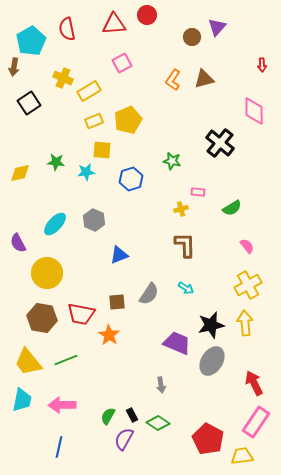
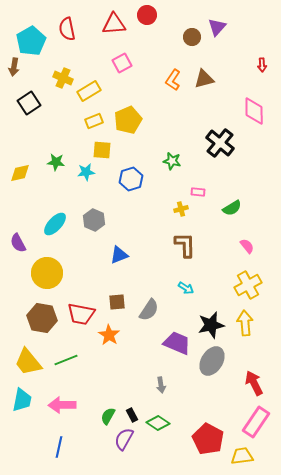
gray semicircle at (149, 294): moved 16 px down
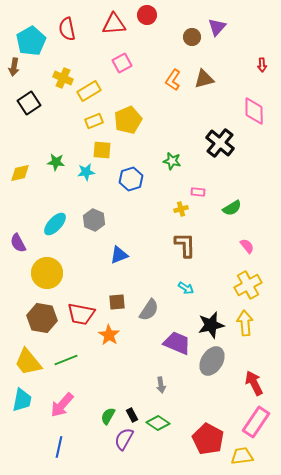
pink arrow at (62, 405): rotated 48 degrees counterclockwise
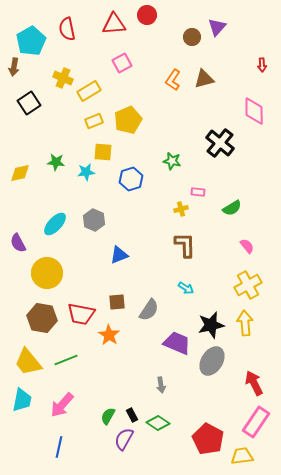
yellow square at (102, 150): moved 1 px right, 2 px down
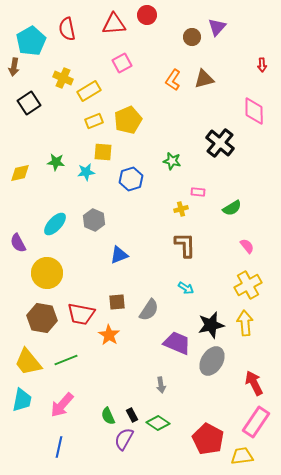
green semicircle at (108, 416): rotated 54 degrees counterclockwise
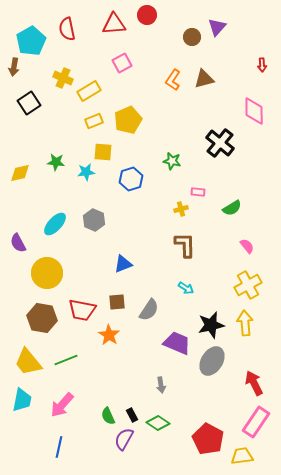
blue triangle at (119, 255): moved 4 px right, 9 px down
red trapezoid at (81, 314): moved 1 px right, 4 px up
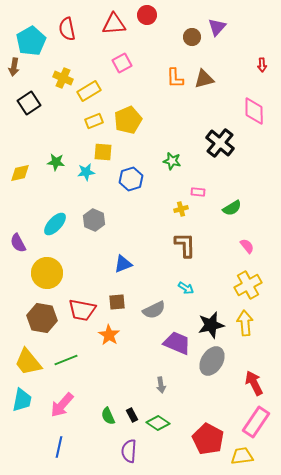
orange L-shape at (173, 80): moved 2 px right, 2 px up; rotated 35 degrees counterclockwise
gray semicircle at (149, 310): moved 5 px right; rotated 30 degrees clockwise
purple semicircle at (124, 439): moved 5 px right, 12 px down; rotated 25 degrees counterclockwise
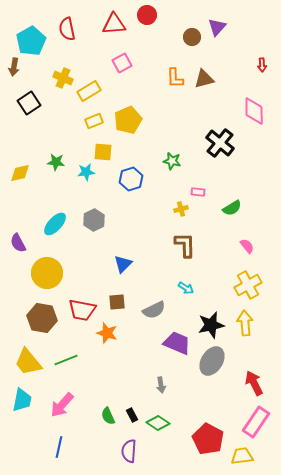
gray hexagon at (94, 220): rotated 10 degrees clockwise
blue triangle at (123, 264): rotated 24 degrees counterclockwise
orange star at (109, 335): moved 2 px left, 2 px up; rotated 15 degrees counterclockwise
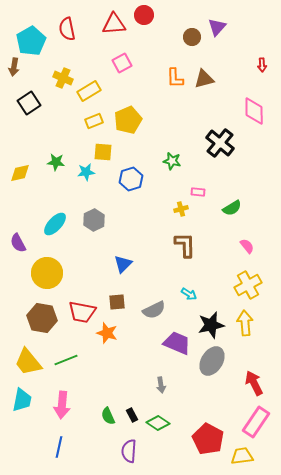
red circle at (147, 15): moved 3 px left
cyan arrow at (186, 288): moved 3 px right, 6 px down
red trapezoid at (82, 310): moved 2 px down
pink arrow at (62, 405): rotated 36 degrees counterclockwise
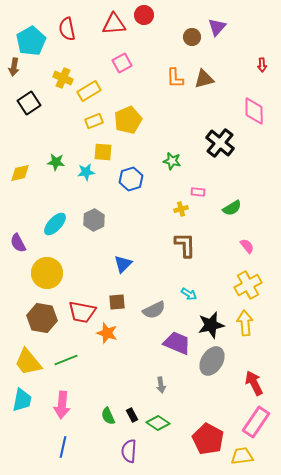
blue line at (59, 447): moved 4 px right
